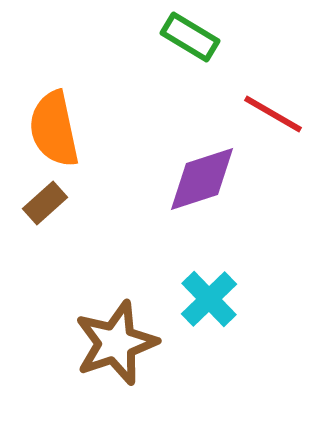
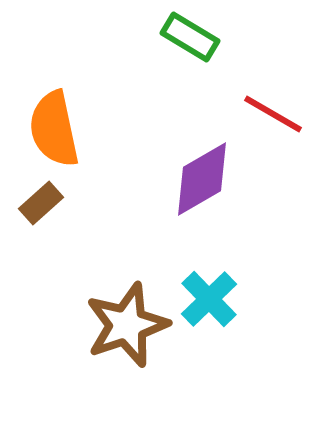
purple diamond: rotated 12 degrees counterclockwise
brown rectangle: moved 4 px left
brown star: moved 11 px right, 18 px up
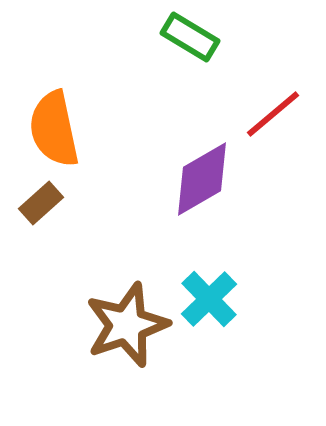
red line: rotated 70 degrees counterclockwise
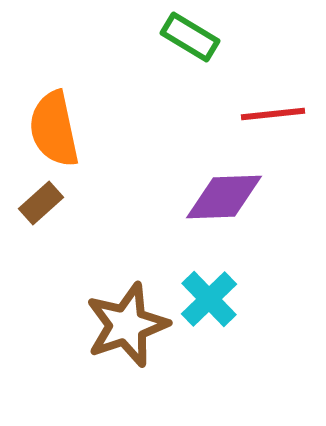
red line: rotated 34 degrees clockwise
purple diamond: moved 22 px right, 18 px down; rotated 28 degrees clockwise
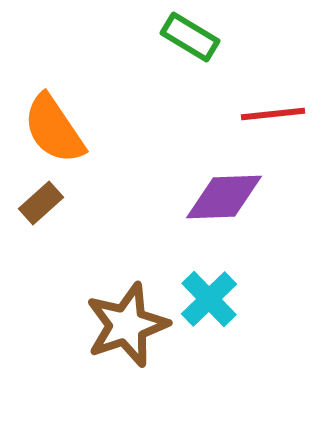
orange semicircle: rotated 22 degrees counterclockwise
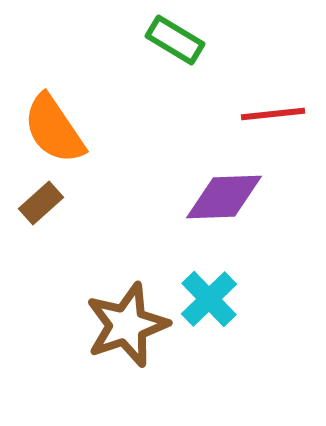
green rectangle: moved 15 px left, 3 px down
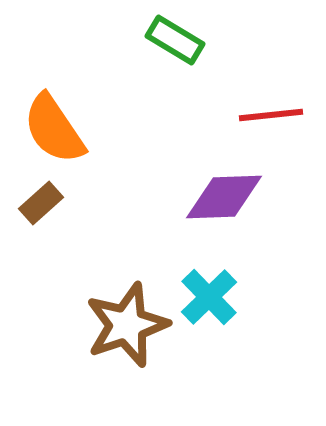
red line: moved 2 px left, 1 px down
cyan cross: moved 2 px up
